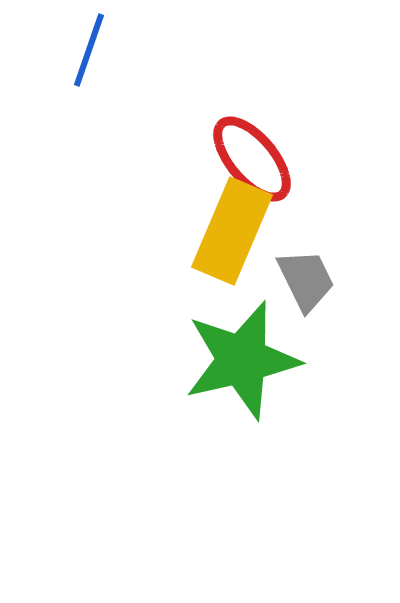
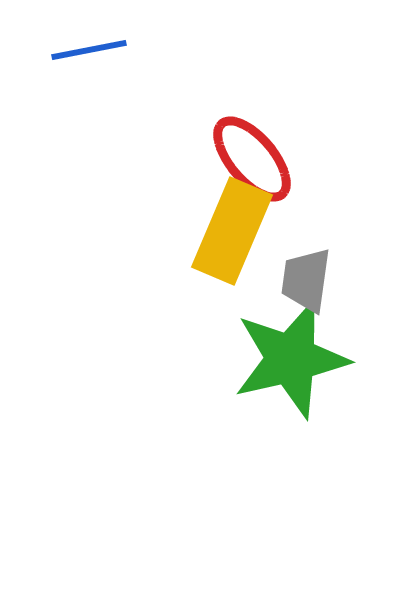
blue line: rotated 60 degrees clockwise
gray trapezoid: rotated 146 degrees counterclockwise
green star: moved 49 px right, 1 px up
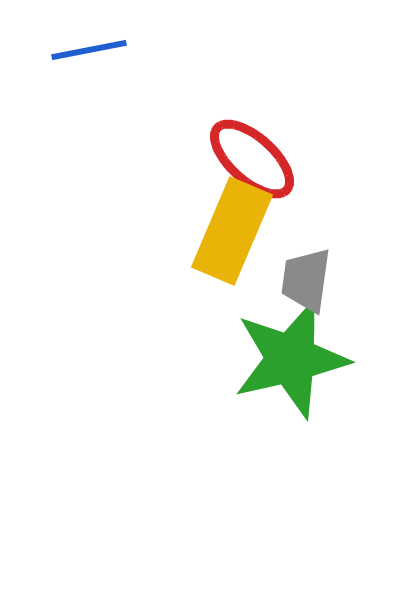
red ellipse: rotated 8 degrees counterclockwise
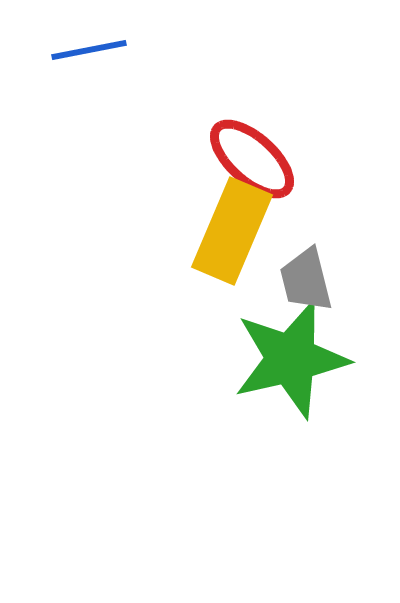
gray trapezoid: rotated 22 degrees counterclockwise
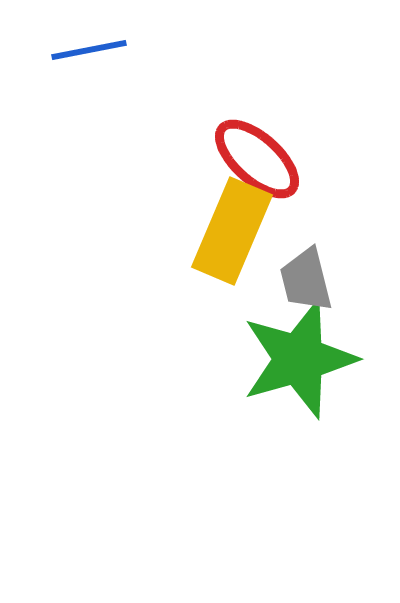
red ellipse: moved 5 px right
green star: moved 8 px right; rotated 3 degrees counterclockwise
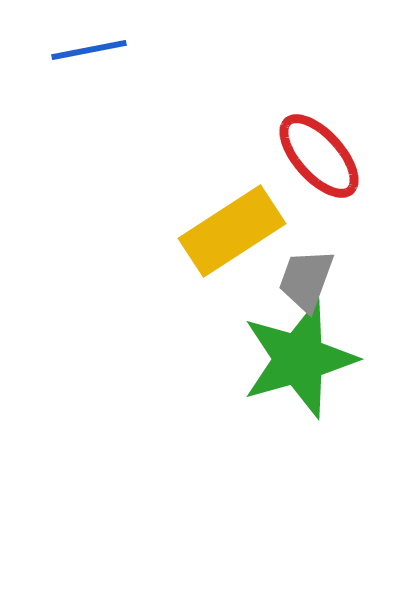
red ellipse: moved 62 px right, 3 px up; rotated 6 degrees clockwise
yellow rectangle: rotated 34 degrees clockwise
gray trapezoid: rotated 34 degrees clockwise
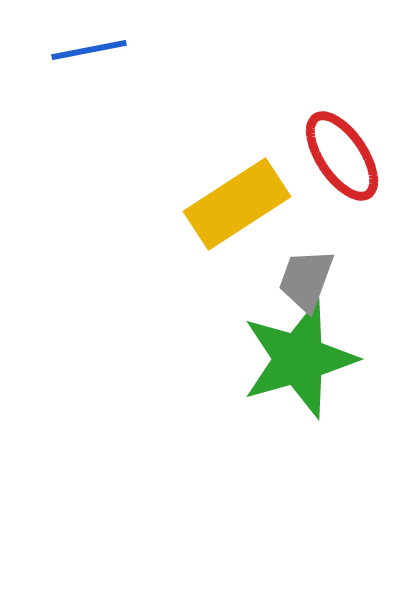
red ellipse: moved 23 px right; rotated 8 degrees clockwise
yellow rectangle: moved 5 px right, 27 px up
